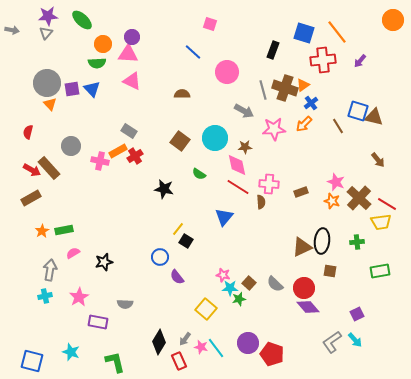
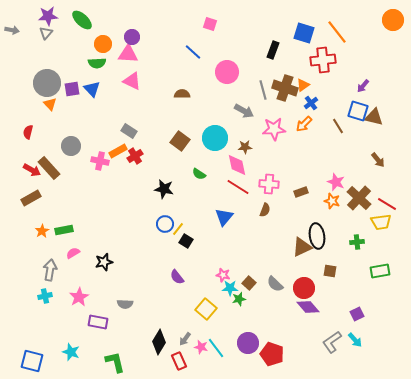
purple arrow at (360, 61): moved 3 px right, 25 px down
brown semicircle at (261, 202): moved 4 px right, 8 px down; rotated 24 degrees clockwise
black ellipse at (322, 241): moved 5 px left, 5 px up; rotated 15 degrees counterclockwise
blue circle at (160, 257): moved 5 px right, 33 px up
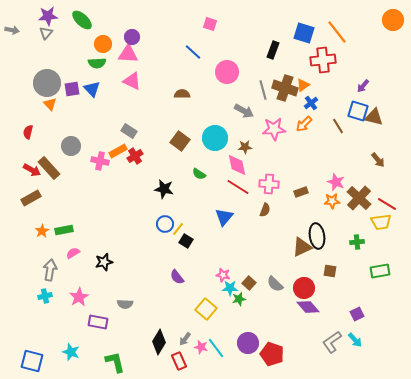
orange star at (332, 201): rotated 21 degrees counterclockwise
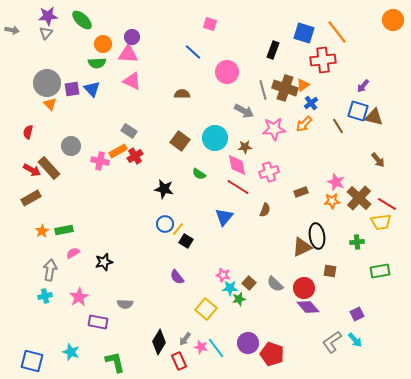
pink cross at (269, 184): moved 12 px up; rotated 24 degrees counterclockwise
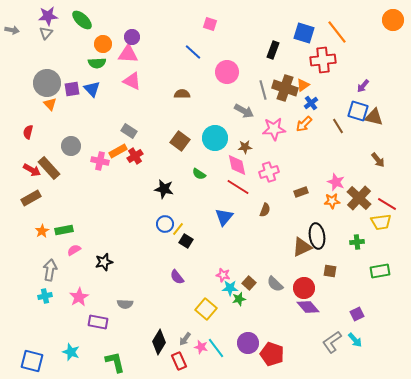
pink semicircle at (73, 253): moved 1 px right, 3 px up
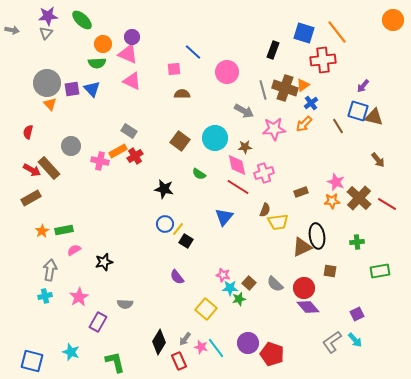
pink square at (210, 24): moved 36 px left, 45 px down; rotated 24 degrees counterclockwise
pink triangle at (128, 54): rotated 20 degrees clockwise
pink cross at (269, 172): moved 5 px left, 1 px down
yellow trapezoid at (381, 222): moved 103 px left
purple rectangle at (98, 322): rotated 72 degrees counterclockwise
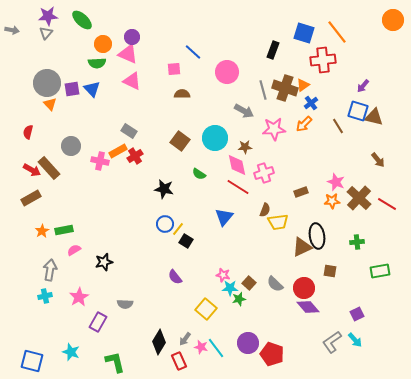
purple semicircle at (177, 277): moved 2 px left
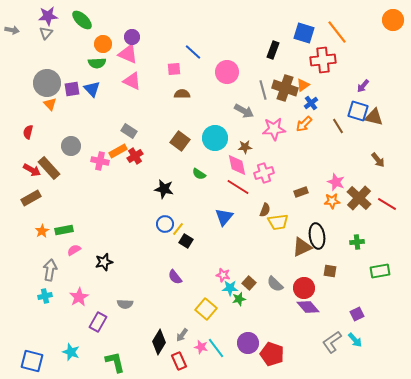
gray arrow at (185, 339): moved 3 px left, 4 px up
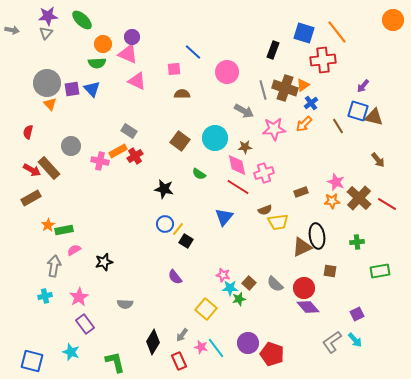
pink triangle at (132, 81): moved 5 px right
brown semicircle at (265, 210): rotated 48 degrees clockwise
orange star at (42, 231): moved 6 px right, 6 px up
gray arrow at (50, 270): moved 4 px right, 4 px up
purple rectangle at (98, 322): moved 13 px left, 2 px down; rotated 66 degrees counterclockwise
black diamond at (159, 342): moved 6 px left
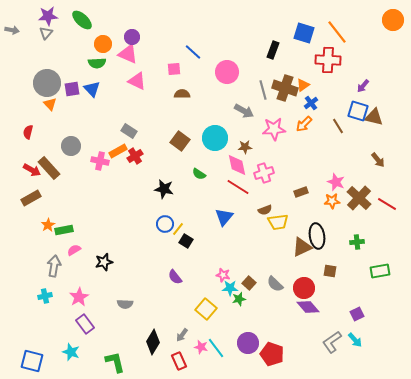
red cross at (323, 60): moved 5 px right; rotated 10 degrees clockwise
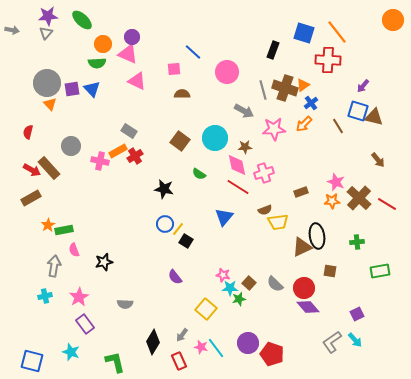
pink semicircle at (74, 250): rotated 80 degrees counterclockwise
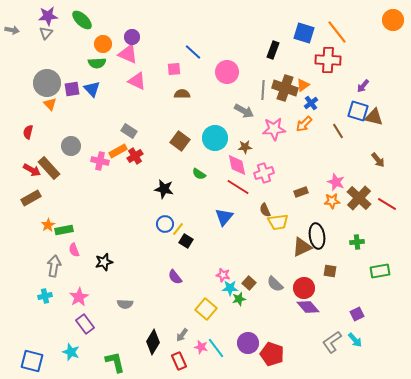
gray line at (263, 90): rotated 18 degrees clockwise
brown line at (338, 126): moved 5 px down
brown semicircle at (265, 210): rotated 88 degrees clockwise
